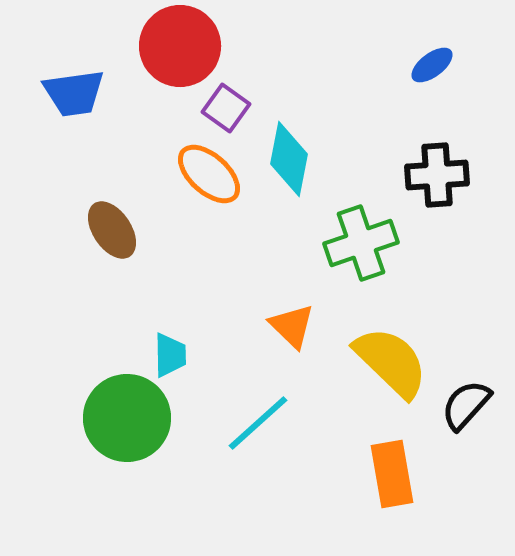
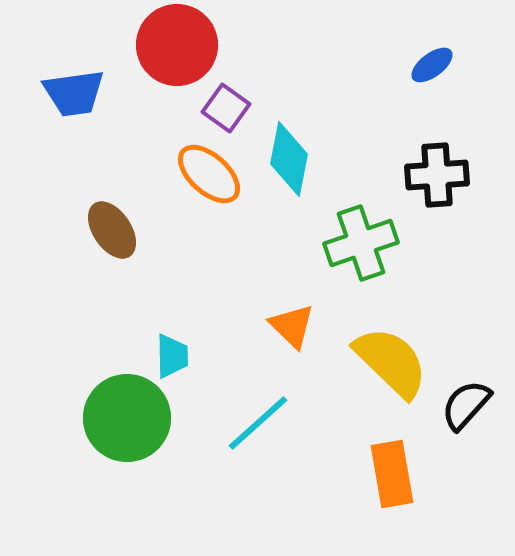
red circle: moved 3 px left, 1 px up
cyan trapezoid: moved 2 px right, 1 px down
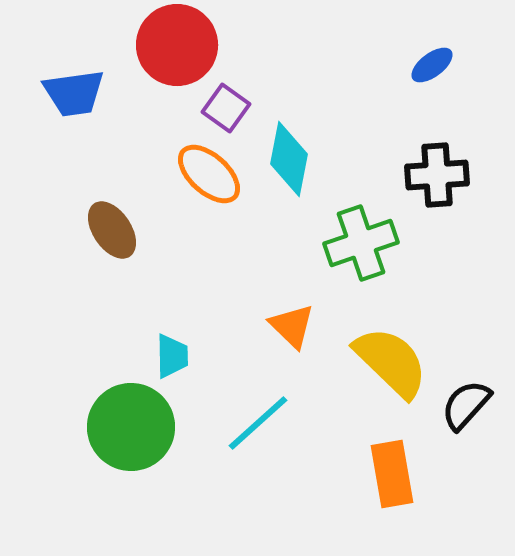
green circle: moved 4 px right, 9 px down
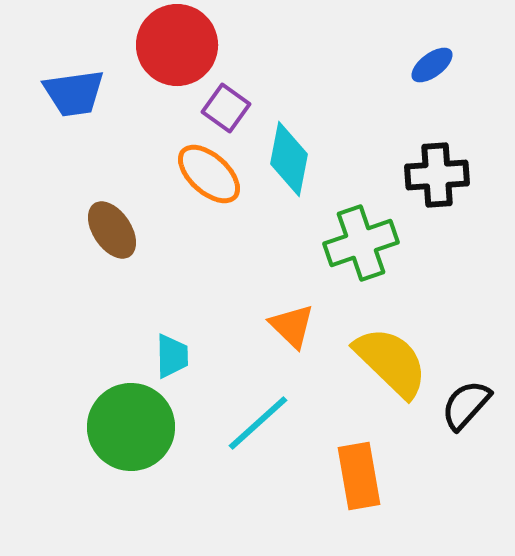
orange rectangle: moved 33 px left, 2 px down
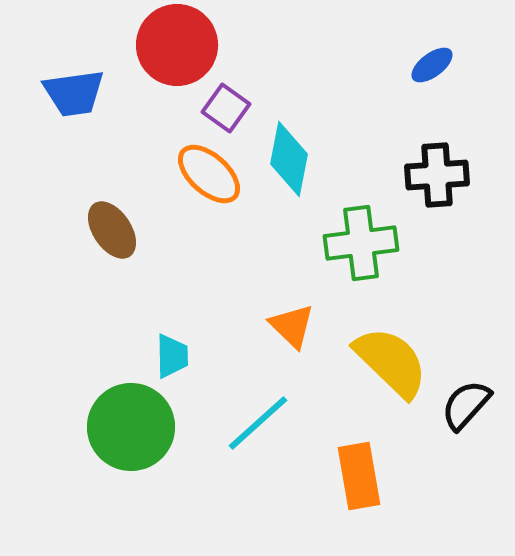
green cross: rotated 12 degrees clockwise
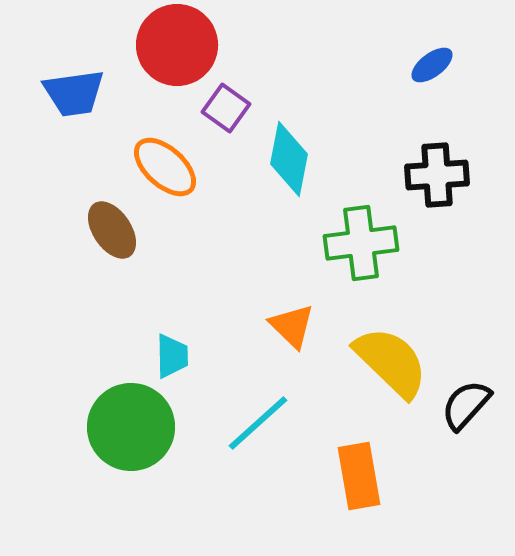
orange ellipse: moved 44 px left, 7 px up
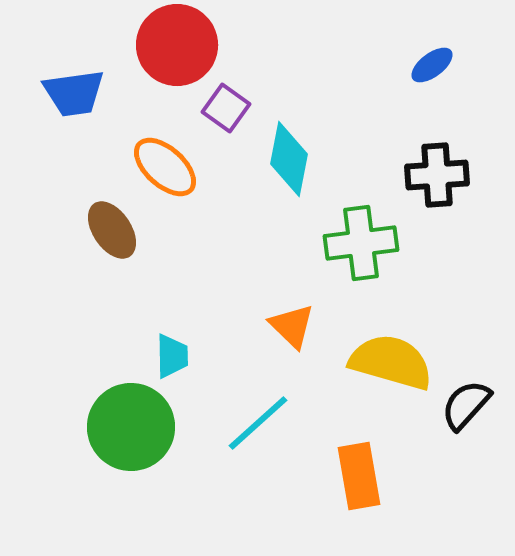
yellow semicircle: rotated 28 degrees counterclockwise
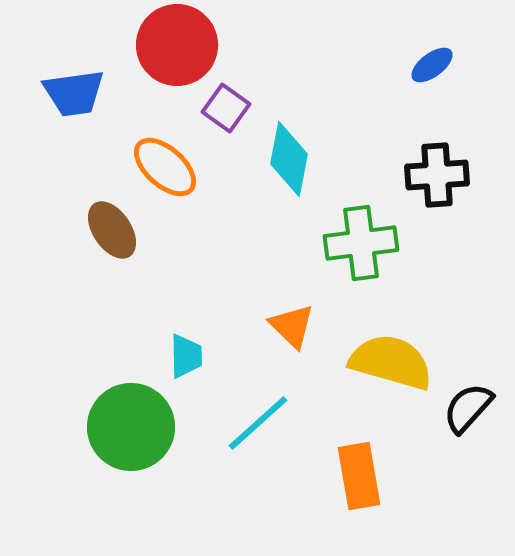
cyan trapezoid: moved 14 px right
black semicircle: moved 2 px right, 3 px down
